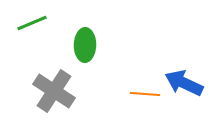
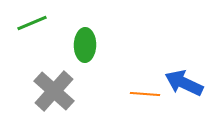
gray cross: rotated 9 degrees clockwise
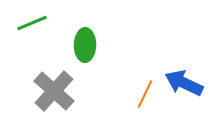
orange line: rotated 68 degrees counterclockwise
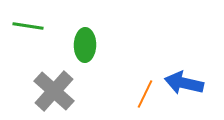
green line: moved 4 px left, 3 px down; rotated 32 degrees clockwise
blue arrow: rotated 12 degrees counterclockwise
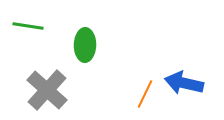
gray cross: moved 7 px left, 1 px up
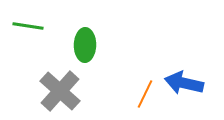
gray cross: moved 13 px right, 1 px down
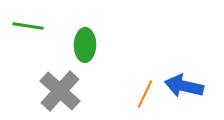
blue arrow: moved 3 px down
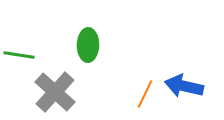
green line: moved 9 px left, 29 px down
green ellipse: moved 3 px right
gray cross: moved 5 px left, 1 px down
